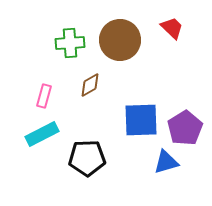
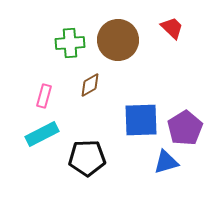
brown circle: moved 2 px left
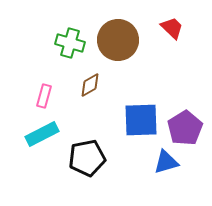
green cross: rotated 20 degrees clockwise
black pentagon: rotated 9 degrees counterclockwise
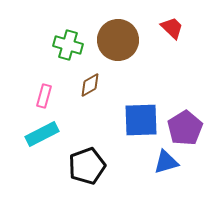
green cross: moved 2 px left, 2 px down
black pentagon: moved 8 px down; rotated 9 degrees counterclockwise
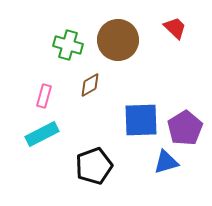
red trapezoid: moved 3 px right
black pentagon: moved 7 px right
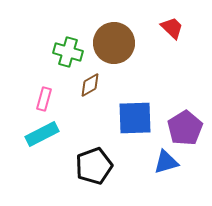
red trapezoid: moved 3 px left
brown circle: moved 4 px left, 3 px down
green cross: moved 7 px down
pink rectangle: moved 3 px down
blue square: moved 6 px left, 2 px up
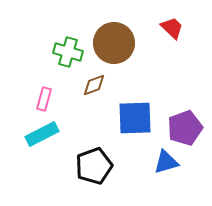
brown diamond: moved 4 px right; rotated 10 degrees clockwise
purple pentagon: rotated 12 degrees clockwise
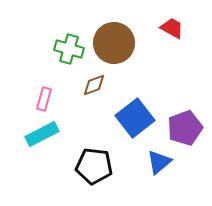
red trapezoid: rotated 15 degrees counterclockwise
green cross: moved 1 px right, 3 px up
blue square: rotated 36 degrees counterclockwise
blue triangle: moved 7 px left; rotated 24 degrees counterclockwise
black pentagon: rotated 27 degrees clockwise
